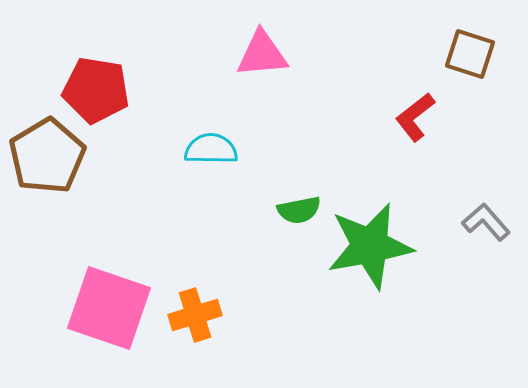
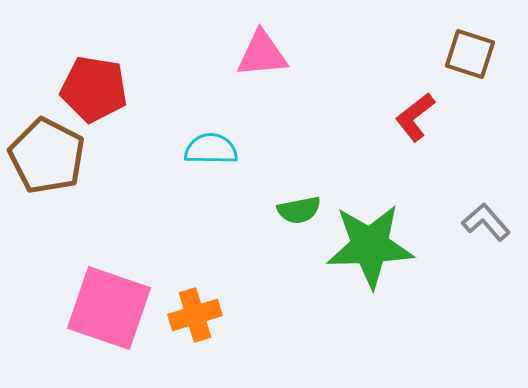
red pentagon: moved 2 px left, 1 px up
brown pentagon: rotated 14 degrees counterclockwise
green star: rotated 8 degrees clockwise
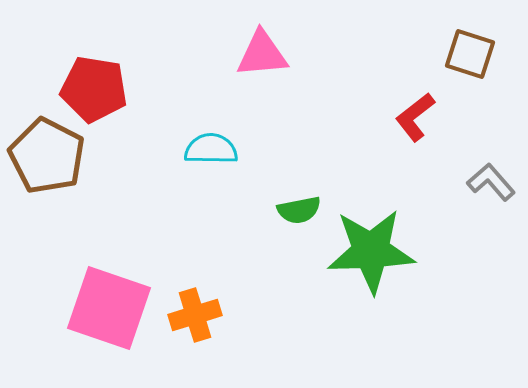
gray L-shape: moved 5 px right, 40 px up
green star: moved 1 px right, 5 px down
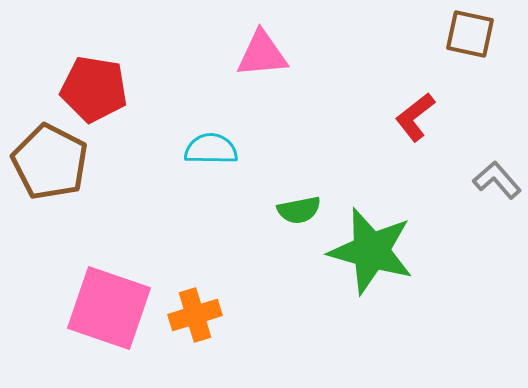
brown square: moved 20 px up; rotated 6 degrees counterclockwise
brown pentagon: moved 3 px right, 6 px down
gray L-shape: moved 6 px right, 2 px up
green star: rotated 18 degrees clockwise
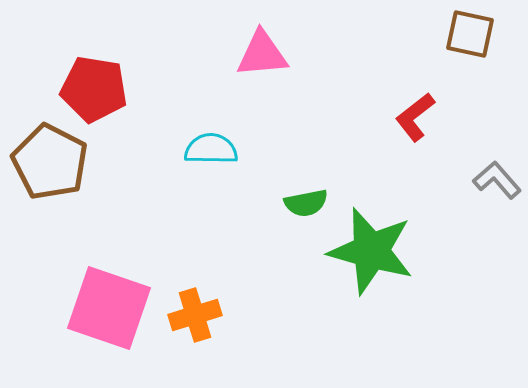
green semicircle: moved 7 px right, 7 px up
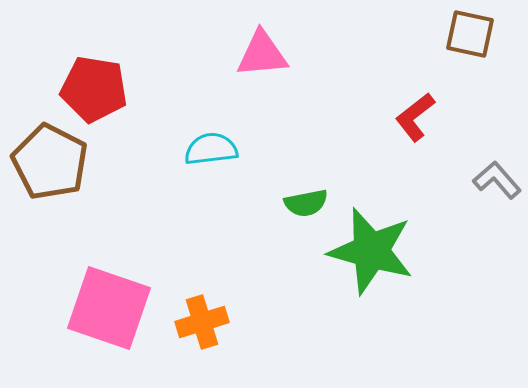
cyan semicircle: rotated 8 degrees counterclockwise
orange cross: moved 7 px right, 7 px down
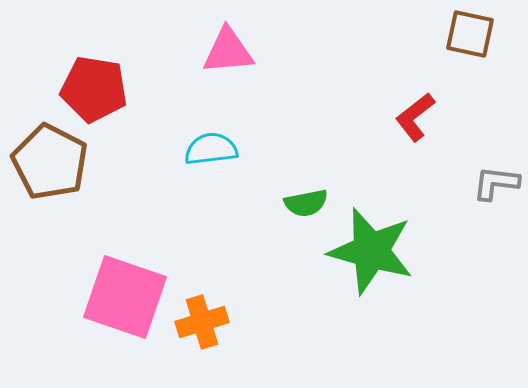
pink triangle: moved 34 px left, 3 px up
gray L-shape: moved 1 px left, 3 px down; rotated 42 degrees counterclockwise
pink square: moved 16 px right, 11 px up
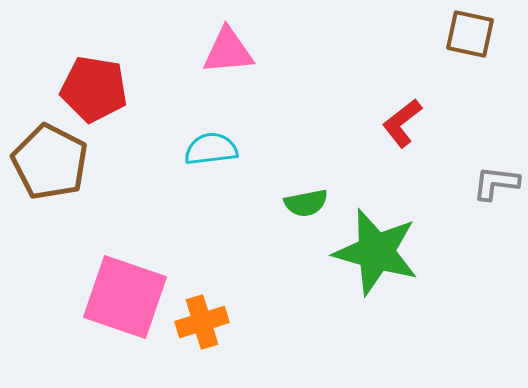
red L-shape: moved 13 px left, 6 px down
green star: moved 5 px right, 1 px down
